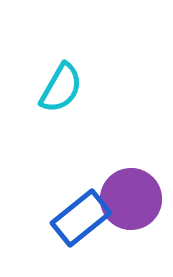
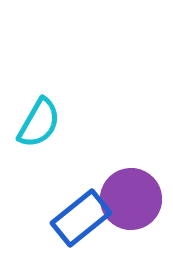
cyan semicircle: moved 22 px left, 35 px down
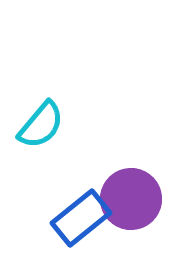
cyan semicircle: moved 2 px right, 2 px down; rotated 10 degrees clockwise
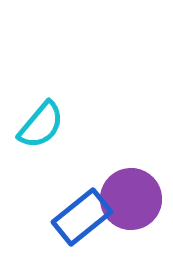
blue rectangle: moved 1 px right, 1 px up
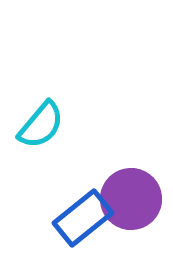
blue rectangle: moved 1 px right, 1 px down
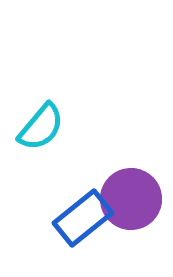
cyan semicircle: moved 2 px down
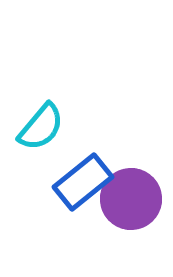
blue rectangle: moved 36 px up
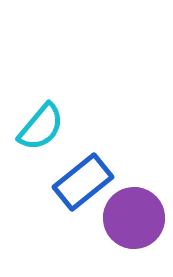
purple circle: moved 3 px right, 19 px down
